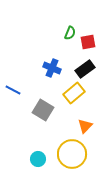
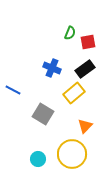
gray square: moved 4 px down
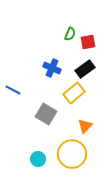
green semicircle: moved 1 px down
gray square: moved 3 px right
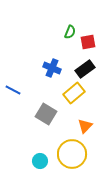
green semicircle: moved 2 px up
cyan circle: moved 2 px right, 2 px down
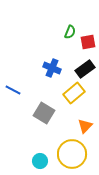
gray square: moved 2 px left, 1 px up
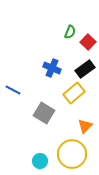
red square: rotated 35 degrees counterclockwise
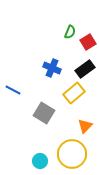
red square: rotated 14 degrees clockwise
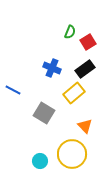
orange triangle: rotated 28 degrees counterclockwise
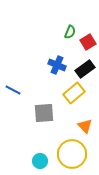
blue cross: moved 5 px right, 3 px up
gray square: rotated 35 degrees counterclockwise
